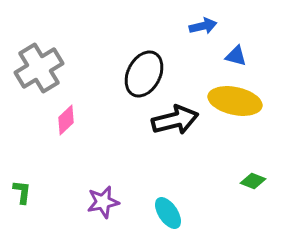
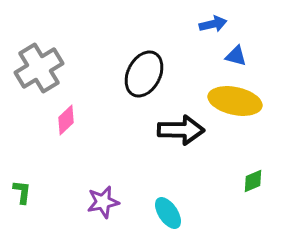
blue arrow: moved 10 px right, 2 px up
black arrow: moved 6 px right, 10 px down; rotated 15 degrees clockwise
green diamond: rotated 45 degrees counterclockwise
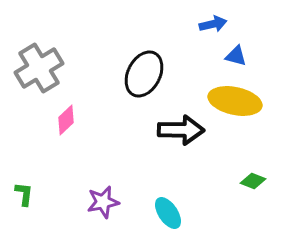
green diamond: rotated 45 degrees clockwise
green L-shape: moved 2 px right, 2 px down
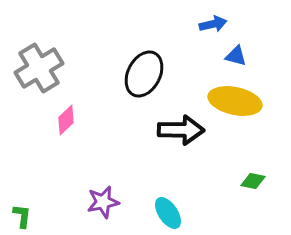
green diamond: rotated 10 degrees counterclockwise
green L-shape: moved 2 px left, 22 px down
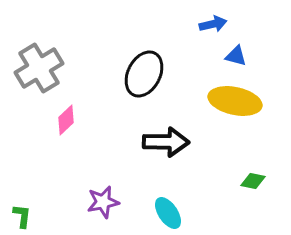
black arrow: moved 15 px left, 12 px down
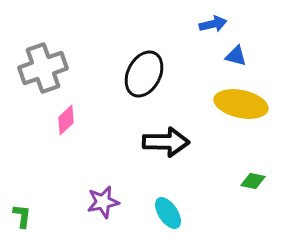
gray cross: moved 4 px right; rotated 12 degrees clockwise
yellow ellipse: moved 6 px right, 3 px down
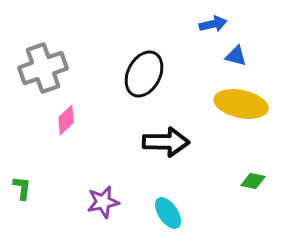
green L-shape: moved 28 px up
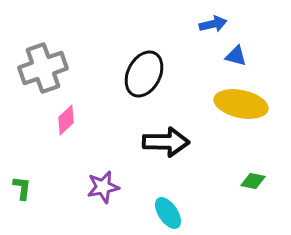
purple star: moved 15 px up
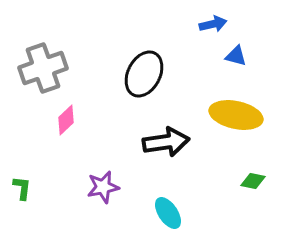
yellow ellipse: moved 5 px left, 11 px down
black arrow: rotated 9 degrees counterclockwise
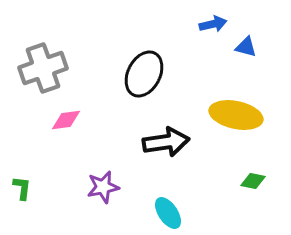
blue triangle: moved 10 px right, 9 px up
pink diamond: rotated 36 degrees clockwise
